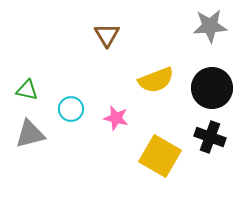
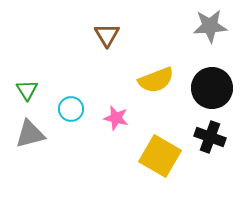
green triangle: rotated 45 degrees clockwise
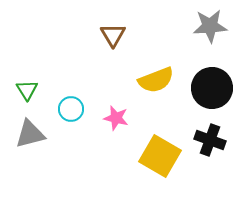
brown triangle: moved 6 px right
black cross: moved 3 px down
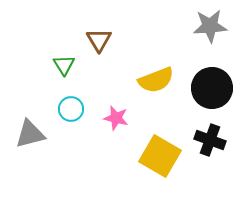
brown triangle: moved 14 px left, 5 px down
green triangle: moved 37 px right, 25 px up
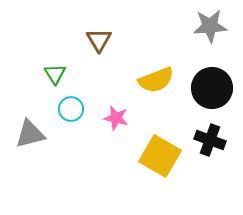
green triangle: moved 9 px left, 9 px down
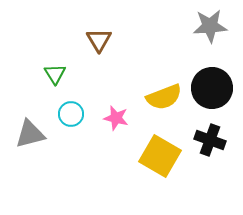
yellow semicircle: moved 8 px right, 17 px down
cyan circle: moved 5 px down
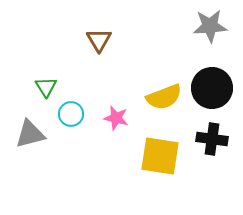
green triangle: moved 9 px left, 13 px down
black cross: moved 2 px right, 1 px up; rotated 12 degrees counterclockwise
yellow square: rotated 21 degrees counterclockwise
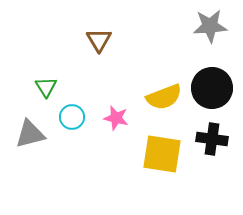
cyan circle: moved 1 px right, 3 px down
yellow square: moved 2 px right, 2 px up
